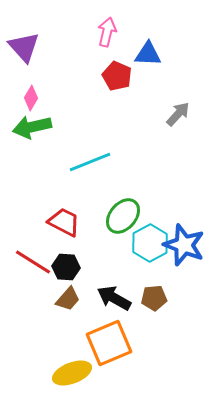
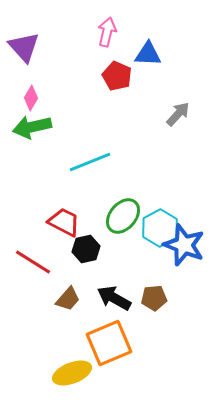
cyan hexagon: moved 10 px right, 15 px up
black hexagon: moved 20 px right, 18 px up; rotated 16 degrees counterclockwise
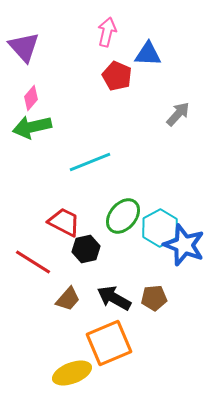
pink diamond: rotated 10 degrees clockwise
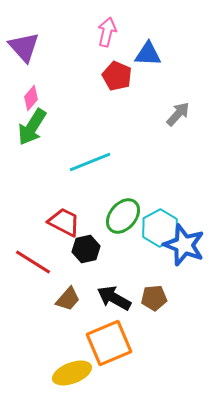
green arrow: rotated 45 degrees counterclockwise
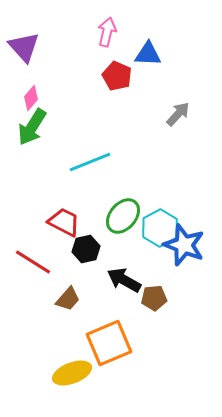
black arrow: moved 10 px right, 18 px up
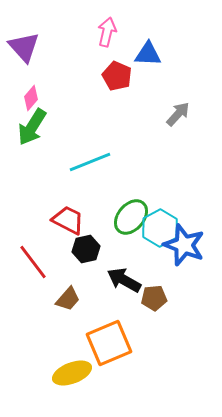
green ellipse: moved 8 px right, 1 px down
red trapezoid: moved 4 px right, 2 px up
red line: rotated 21 degrees clockwise
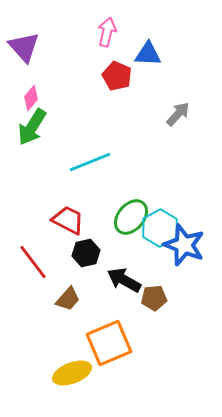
black hexagon: moved 4 px down
